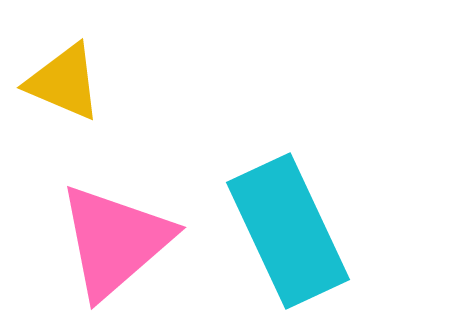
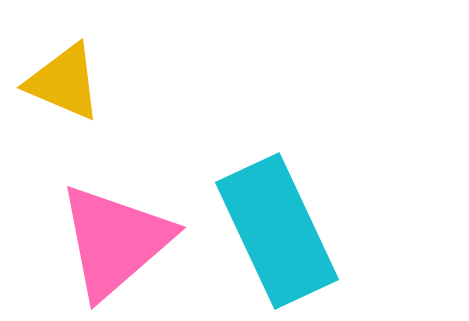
cyan rectangle: moved 11 px left
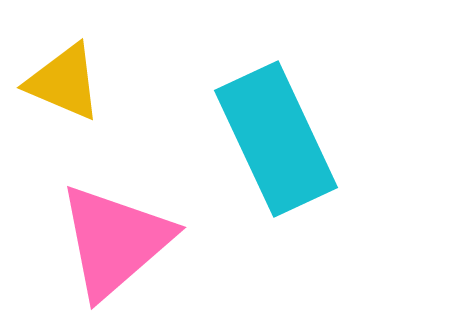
cyan rectangle: moved 1 px left, 92 px up
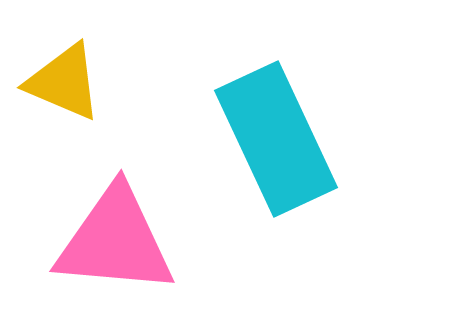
pink triangle: rotated 46 degrees clockwise
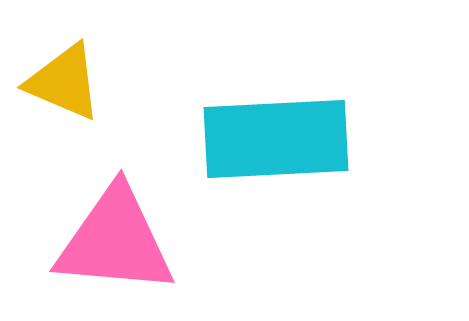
cyan rectangle: rotated 68 degrees counterclockwise
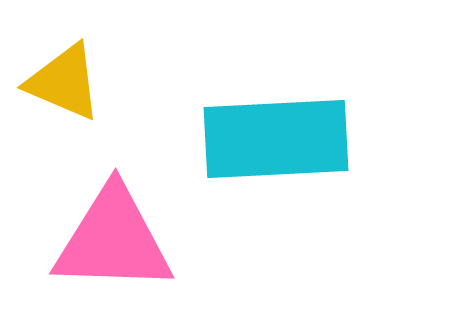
pink triangle: moved 2 px left, 1 px up; rotated 3 degrees counterclockwise
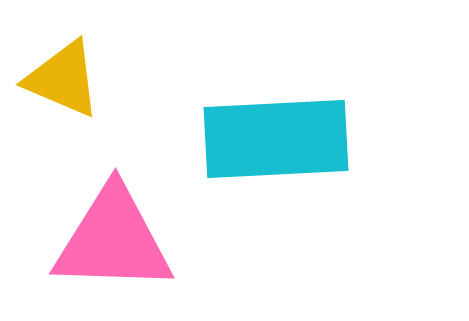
yellow triangle: moved 1 px left, 3 px up
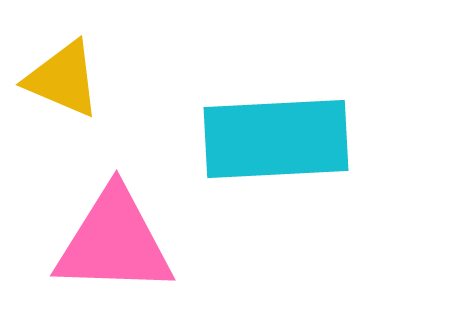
pink triangle: moved 1 px right, 2 px down
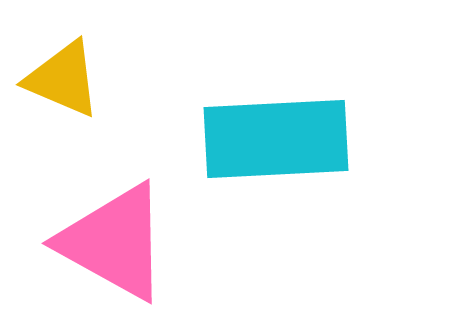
pink triangle: rotated 27 degrees clockwise
